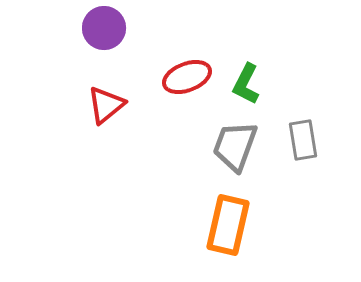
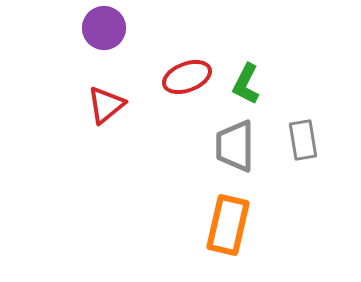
gray trapezoid: rotated 20 degrees counterclockwise
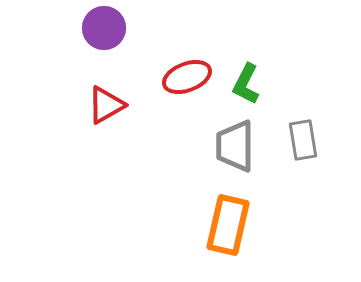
red triangle: rotated 9 degrees clockwise
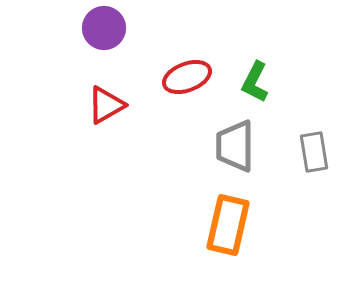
green L-shape: moved 9 px right, 2 px up
gray rectangle: moved 11 px right, 12 px down
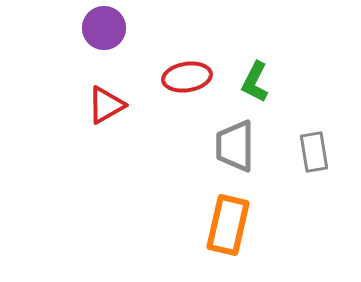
red ellipse: rotated 12 degrees clockwise
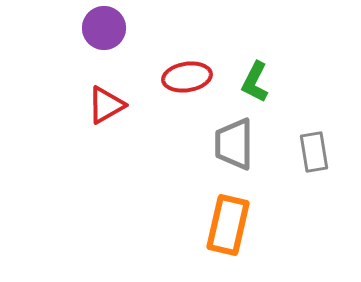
gray trapezoid: moved 1 px left, 2 px up
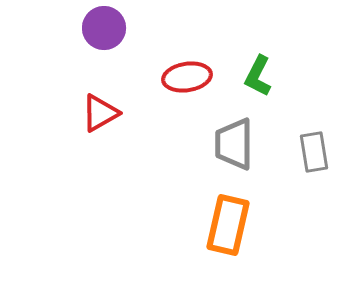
green L-shape: moved 3 px right, 6 px up
red triangle: moved 6 px left, 8 px down
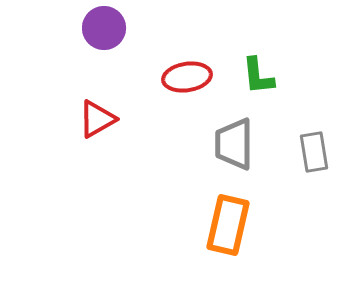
green L-shape: rotated 33 degrees counterclockwise
red triangle: moved 3 px left, 6 px down
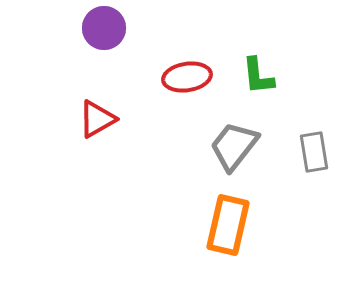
gray trapezoid: moved 2 px down; rotated 38 degrees clockwise
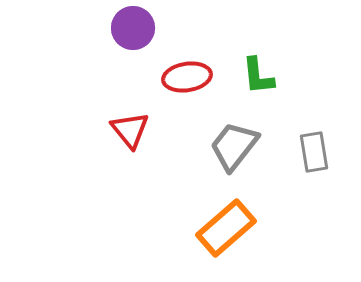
purple circle: moved 29 px right
red triangle: moved 33 px right, 11 px down; rotated 39 degrees counterclockwise
orange rectangle: moved 2 px left, 3 px down; rotated 36 degrees clockwise
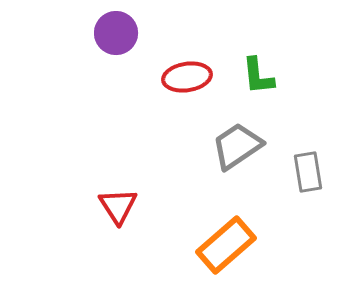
purple circle: moved 17 px left, 5 px down
red triangle: moved 12 px left, 76 px down; rotated 6 degrees clockwise
gray trapezoid: moved 3 px right; rotated 18 degrees clockwise
gray rectangle: moved 6 px left, 20 px down
orange rectangle: moved 17 px down
